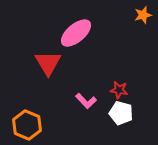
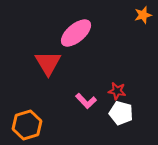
red star: moved 2 px left, 1 px down
orange hexagon: rotated 20 degrees clockwise
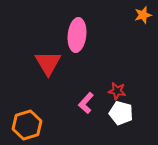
pink ellipse: moved 1 px right, 2 px down; rotated 44 degrees counterclockwise
pink L-shape: moved 2 px down; rotated 85 degrees clockwise
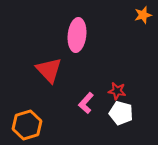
red triangle: moved 1 px right, 7 px down; rotated 12 degrees counterclockwise
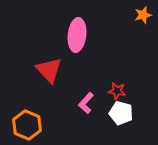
orange hexagon: rotated 20 degrees counterclockwise
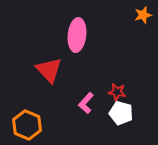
red star: moved 1 px down
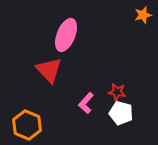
pink ellipse: moved 11 px left; rotated 16 degrees clockwise
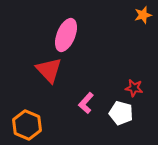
red star: moved 17 px right, 4 px up
